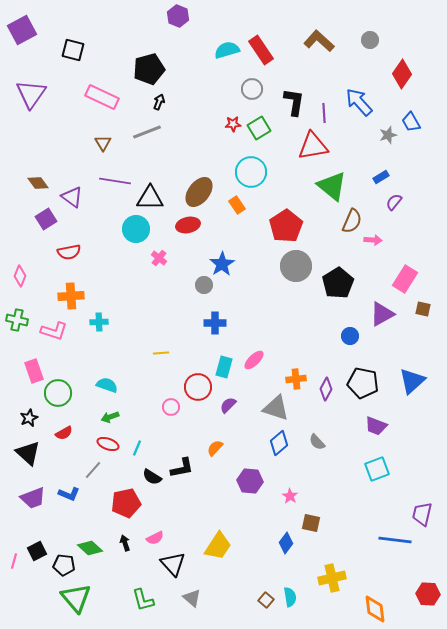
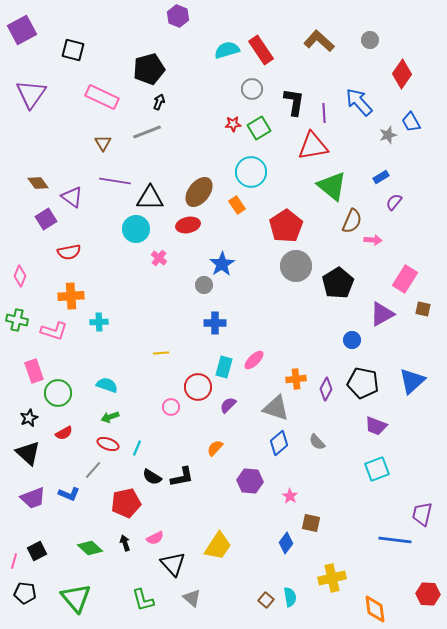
blue circle at (350, 336): moved 2 px right, 4 px down
black L-shape at (182, 468): moved 9 px down
black pentagon at (64, 565): moved 39 px left, 28 px down
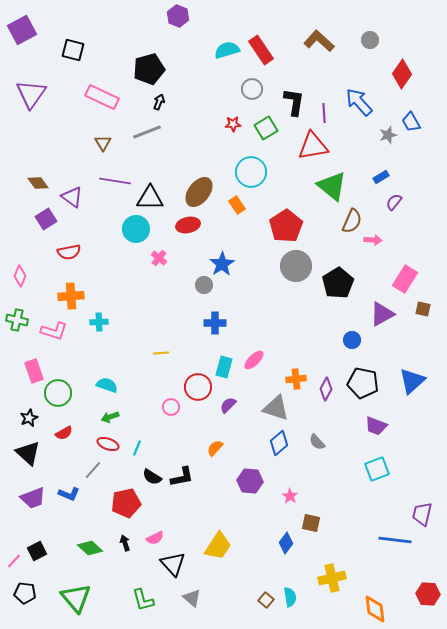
green square at (259, 128): moved 7 px right
pink line at (14, 561): rotated 28 degrees clockwise
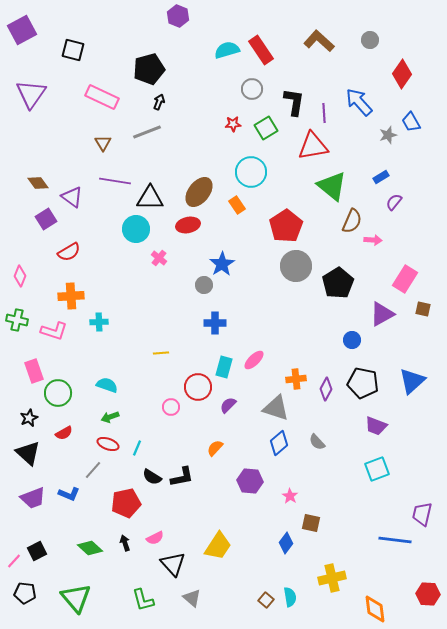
red semicircle at (69, 252): rotated 20 degrees counterclockwise
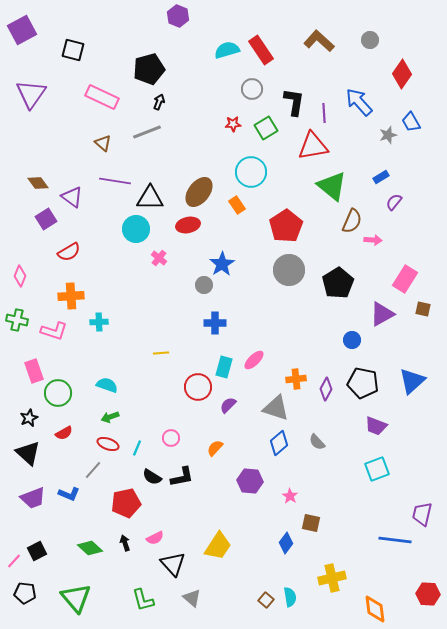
brown triangle at (103, 143): rotated 18 degrees counterclockwise
gray circle at (296, 266): moved 7 px left, 4 px down
pink circle at (171, 407): moved 31 px down
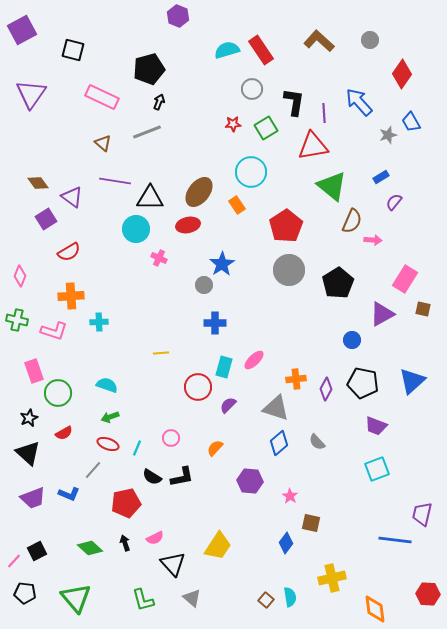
pink cross at (159, 258): rotated 14 degrees counterclockwise
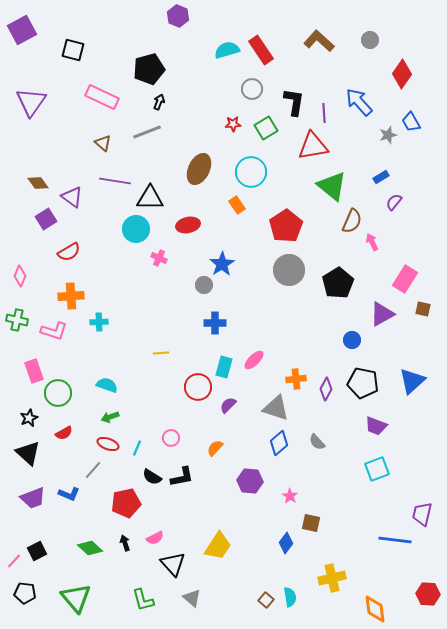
purple triangle at (31, 94): moved 8 px down
brown ellipse at (199, 192): moved 23 px up; rotated 12 degrees counterclockwise
pink arrow at (373, 240): moved 1 px left, 2 px down; rotated 120 degrees counterclockwise
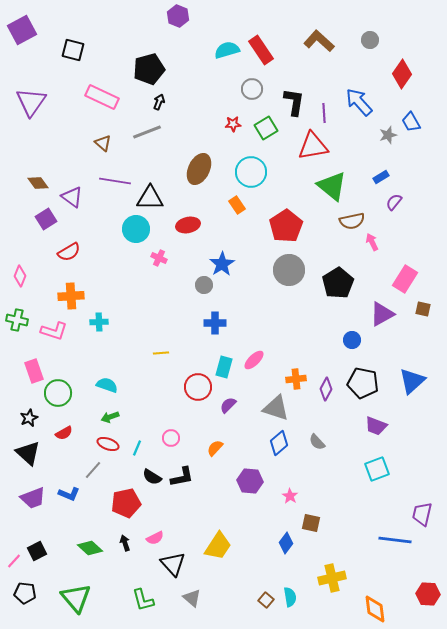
brown semicircle at (352, 221): rotated 55 degrees clockwise
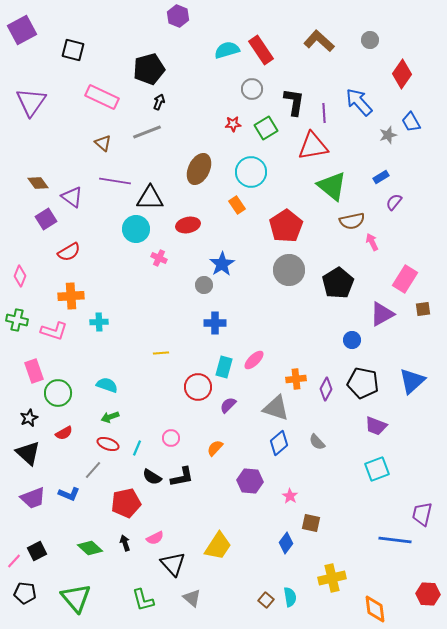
brown square at (423, 309): rotated 21 degrees counterclockwise
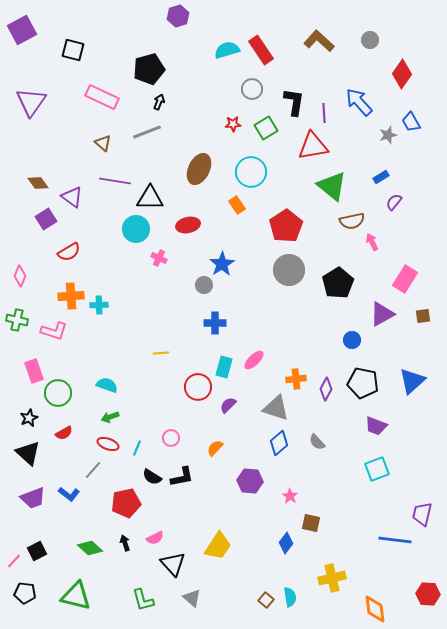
purple hexagon at (178, 16): rotated 20 degrees clockwise
brown square at (423, 309): moved 7 px down
cyan cross at (99, 322): moved 17 px up
blue L-shape at (69, 494): rotated 15 degrees clockwise
green triangle at (76, 598): moved 2 px up; rotated 36 degrees counterclockwise
